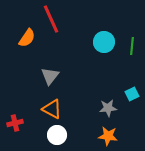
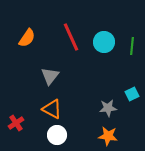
red line: moved 20 px right, 18 px down
red cross: moved 1 px right; rotated 21 degrees counterclockwise
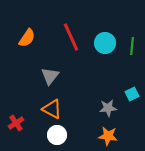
cyan circle: moved 1 px right, 1 px down
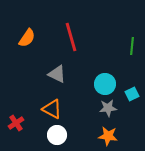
red line: rotated 8 degrees clockwise
cyan circle: moved 41 px down
gray triangle: moved 7 px right, 2 px up; rotated 42 degrees counterclockwise
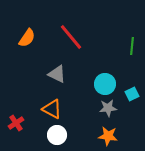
red line: rotated 24 degrees counterclockwise
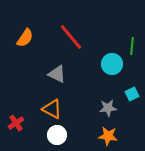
orange semicircle: moved 2 px left
cyan circle: moved 7 px right, 20 px up
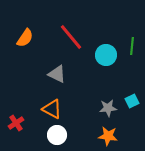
cyan circle: moved 6 px left, 9 px up
cyan square: moved 7 px down
